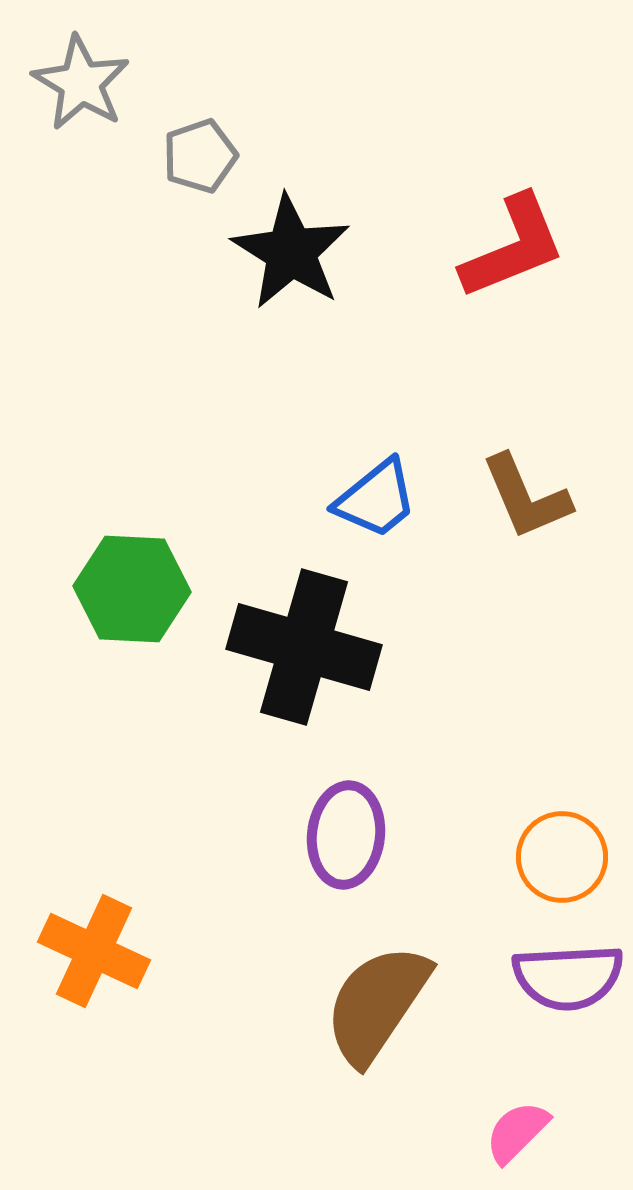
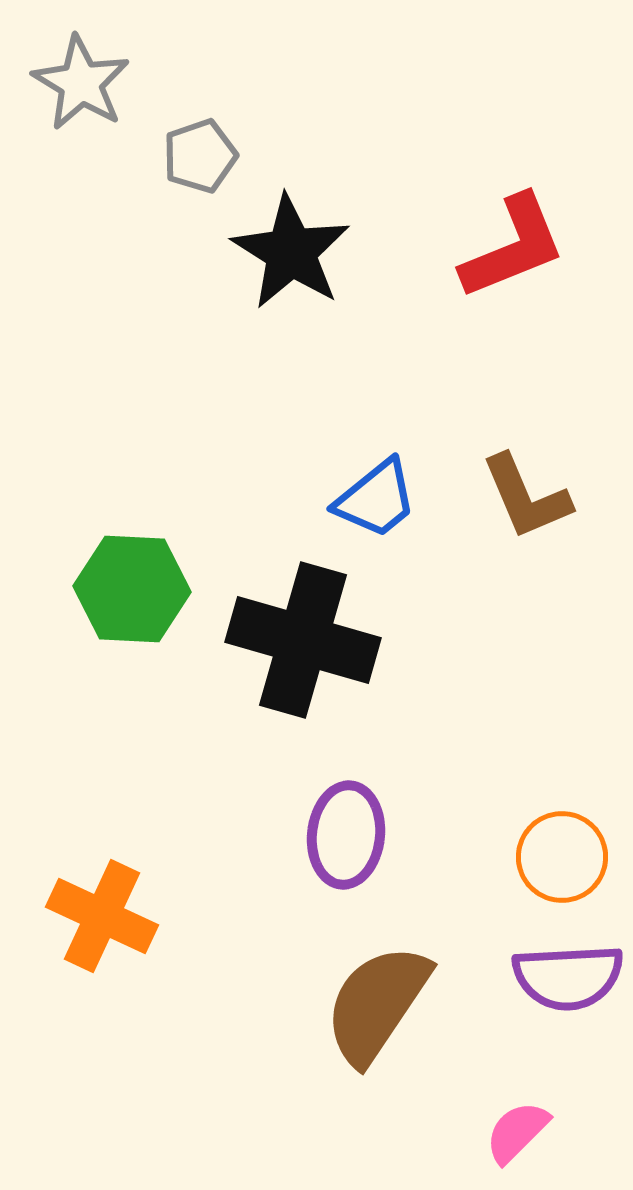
black cross: moved 1 px left, 7 px up
orange cross: moved 8 px right, 35 px up
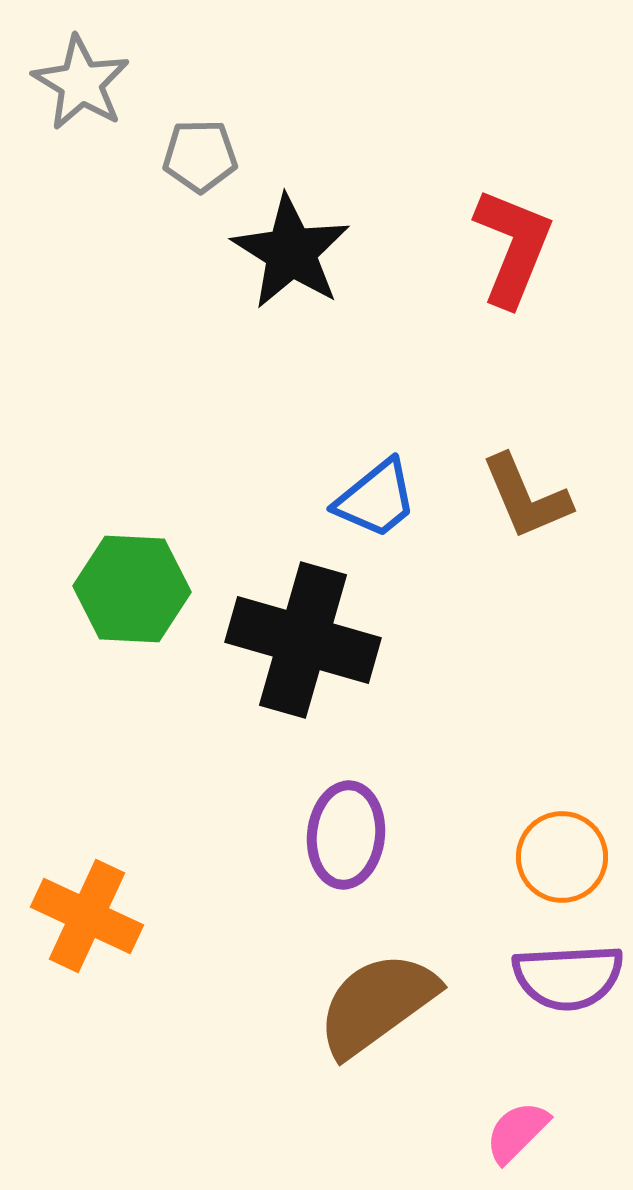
gray pentagon: rotated 18 degrees clockwise
red L-shape: rotated 46 degrees counterclockwise
orange cross: moved 15 px left
brown semicircle: rotated 20 degrees clockwise
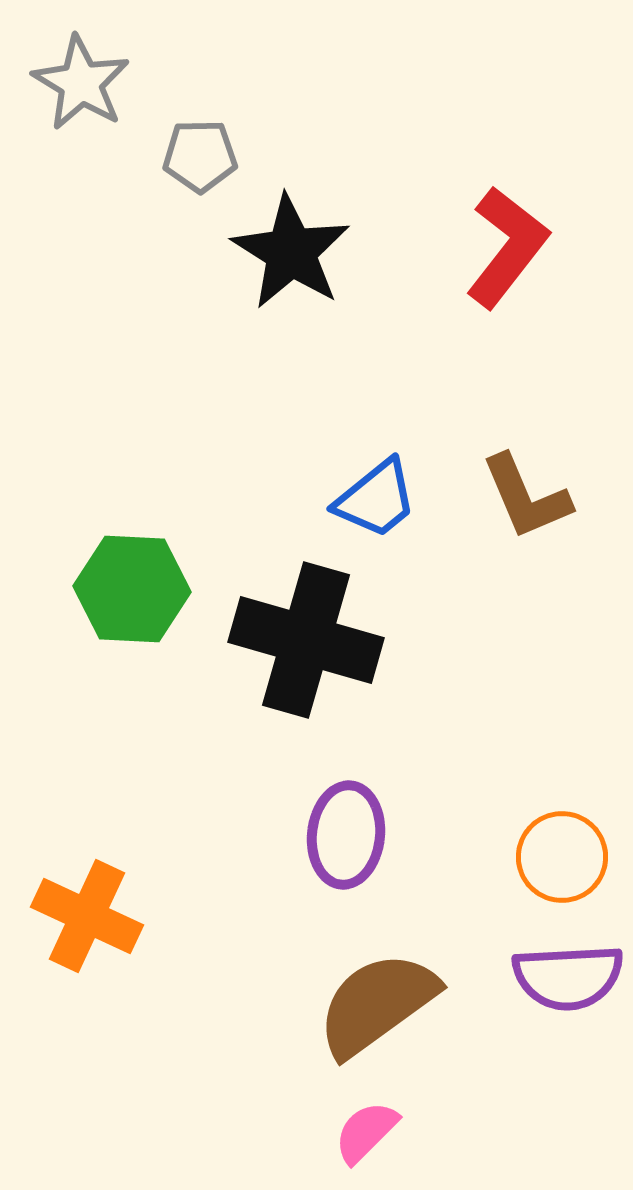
red L-shape: moved 6 px left; rotated 16 degrees clockwise
black cross: moved 3 px right
pink semicircle: moved 151 px left
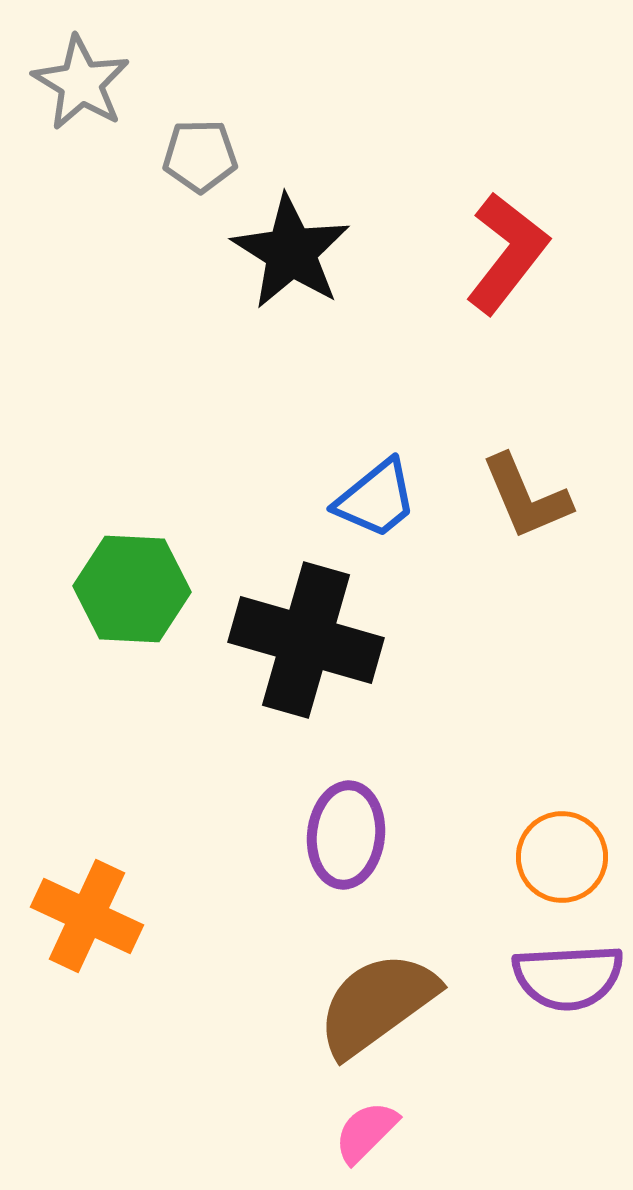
red L-shape: moved 6 px down
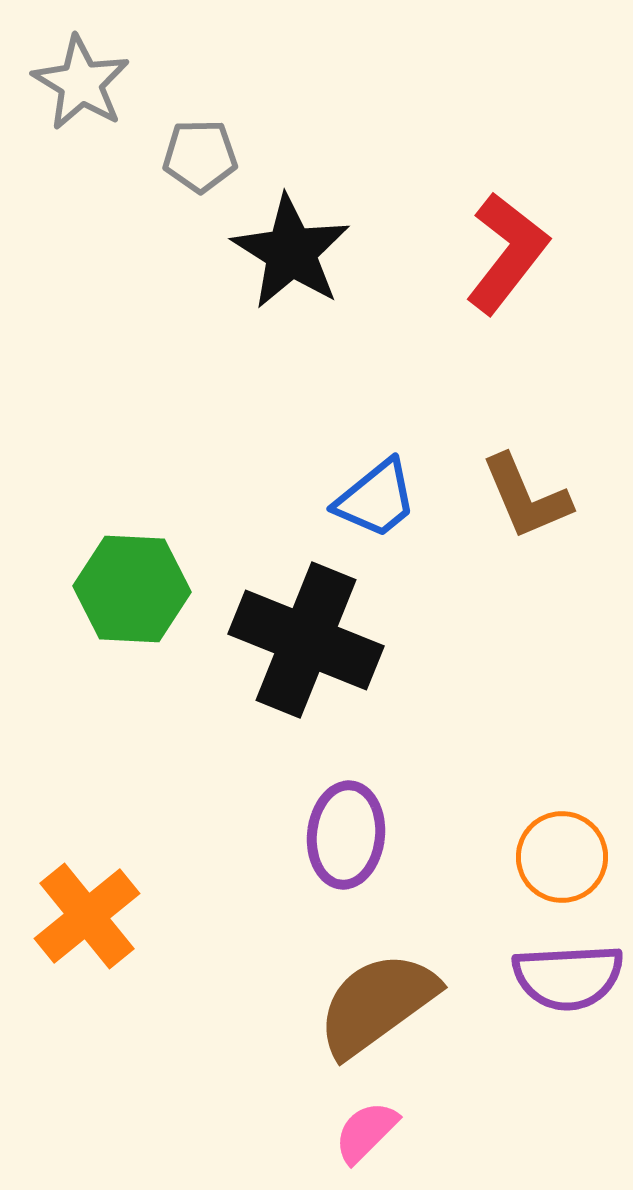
black cross: rotated 6 degrees clockwise
orange cross: rotated 26 degrees clockwise
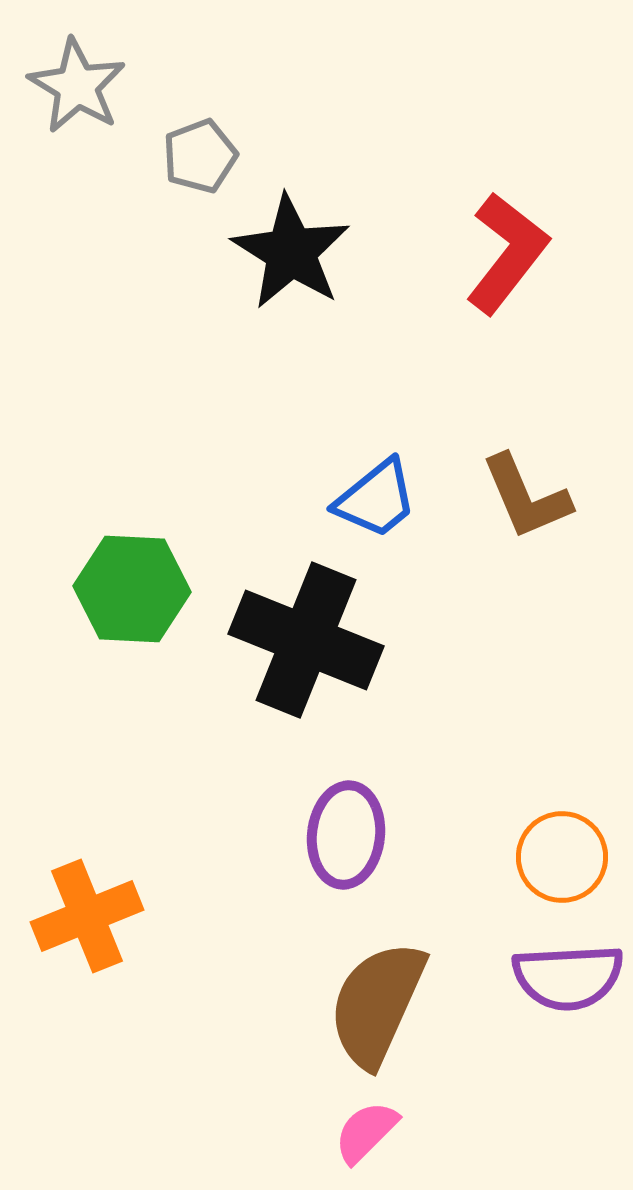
gray star: moved 4 px left, 3 px down
gray pentagon: rotated 20 degrees counterclockwise
orange cross: rotated 17 degrees clockwise
brown semicircle: rotated 30 degrees counterclockwise
